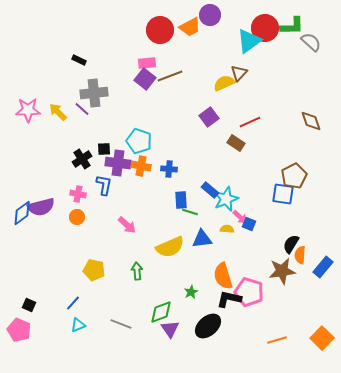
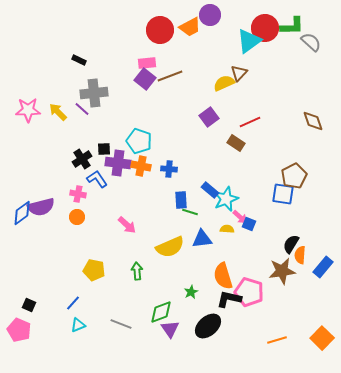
brown diamond at (311, 121): moved 2 px right
blue L-shape at (104, 185): moved 7 px left, 6 px up; rotated 45 degrees counterclockwise
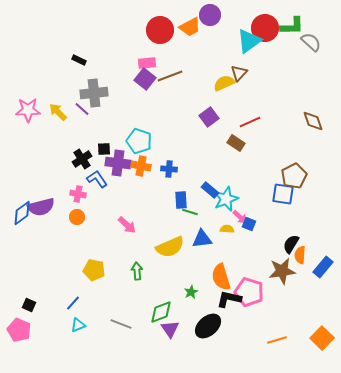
orange semicircle at (223, 276): moved 2 px left, 1 px down
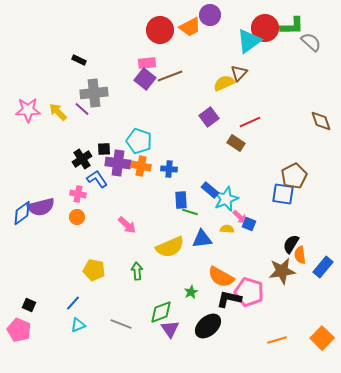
brown diamond at (313, 121): moved 8 px right
orange semicircle at (300, 255): rotated 12 degrees counterclockwise
orange semicircle at (221, 277): rotated 44 degrees counterclockwise
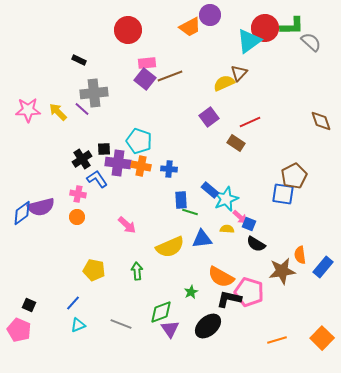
red circle at (160, 30): moved 32 px left
black semicircle at (291, 244): moved 35 px left; rotated 90 degrees counterclockwise
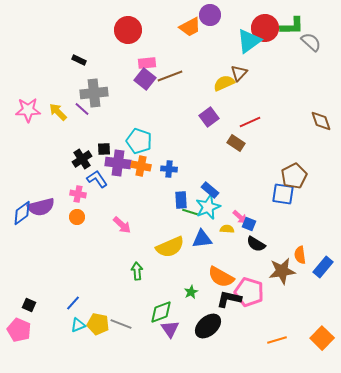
cyan star at (226, 199): moved 18 px left, 8 px down
pink arrow at (127, 225): moved 5 px left
yellow pentagon at (94, 270): moved 4 px right, 54 px down
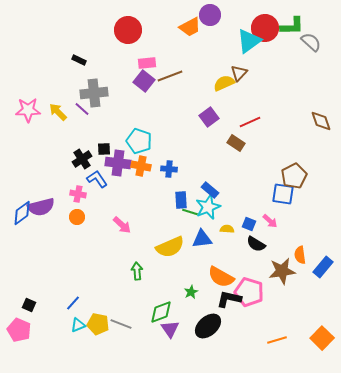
purple square at (145, 79): moved 1 px left, 2 px down
pink arrow at (240, 217): moved 30 px right, 4 px down
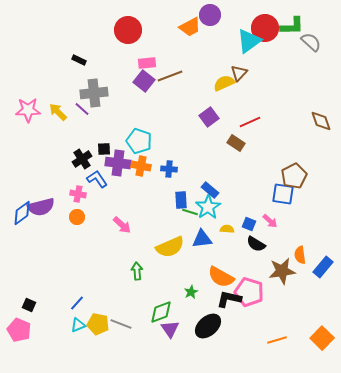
cyan star at (208, 207): rotated 10 degrees counterclockwise
blue line at (73, 303): moved 4 px right
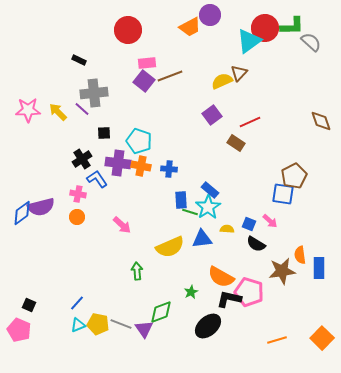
yellow semicircle at (224, 83): moved 2 px left, 2 px up
purple square at (209, 117): moved 3 px right, 2 px up
black square at (104, 149): moved 16 px up
blue rectangle at (323, 267): moved 4 px left, 1 px down; rotated 40 degrees counterclockwise
purple triangle at (170, 329): moved 26 px left
